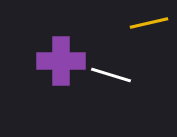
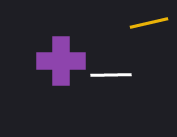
white line: rotated 18 degrees counterclockwise
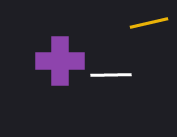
purple cross: moved 1 px left
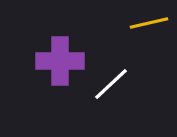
white line: moved 9 px down; rotated 42 degrees counterclockwise
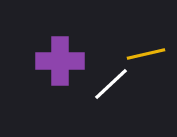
yellow line: moved 3 px left, 31 px down
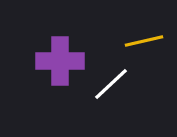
yellow line: moved 2 px left, 13 px up
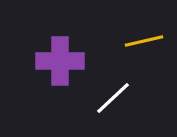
white line: moved 2 px right, 14 px down
